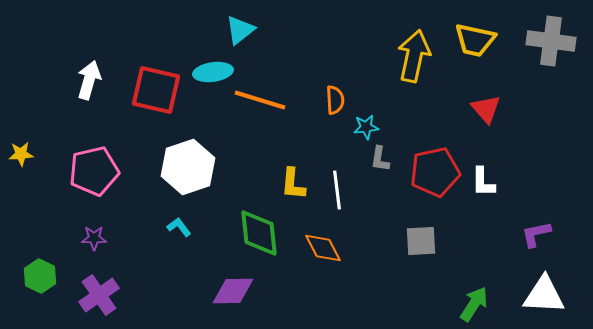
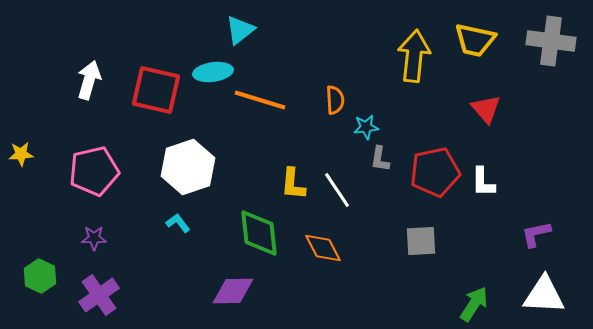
yellow arrow: rotated 6 degrees counterclockwise
white line: rotated 27 degrees counterclockwise
cyan L-shape: moved 1 px left, 4 px up
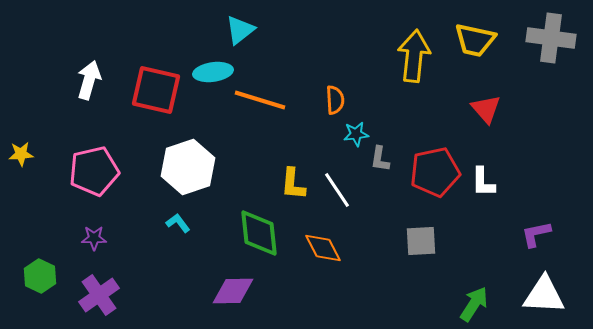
gray cross: moved 3 px up
cyan star: moved 10 px left, 7 px down
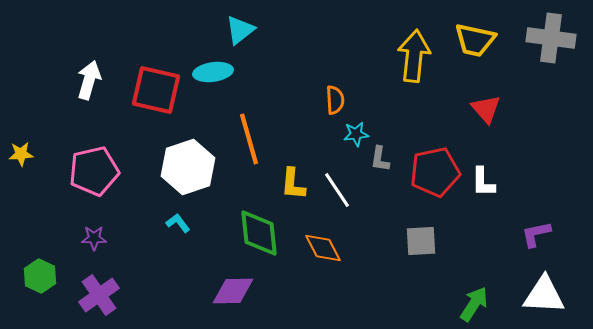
orange line: moved 11 px left, 39 px down; rotated 57 degrees clockwise
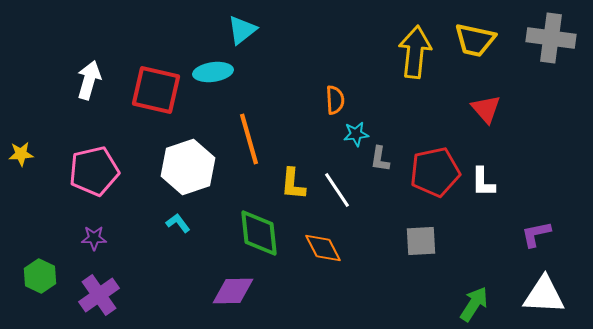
cyan triangle: moved 2 px right
yellow arrow: moved 1 px right, 4 px up
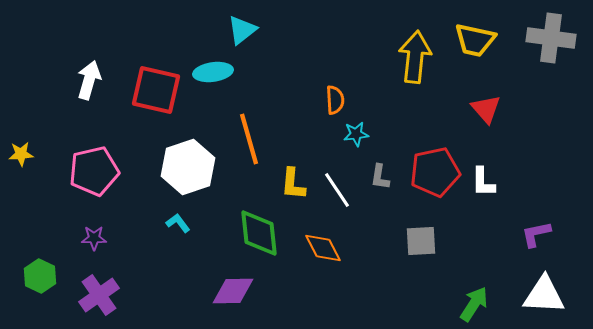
yellow arrow: moved 5 px down
gray L-shape: moved 18 px down
